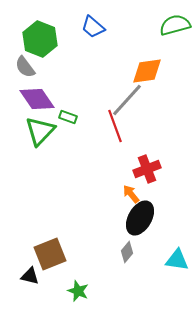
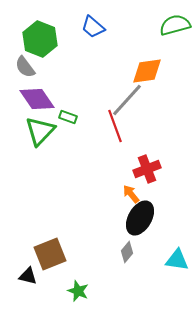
black triangle: moved 2 px left
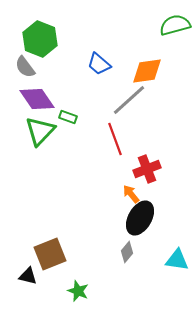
blue trapezoid: moved 6 px right, 37 px down
gray line: moved 2 px right; rotated 6 degrees clockwise
red line: moved 13 px down
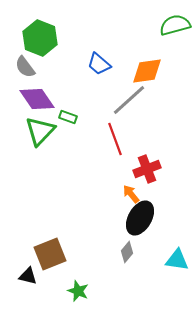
green hexagon: moved 1 px up
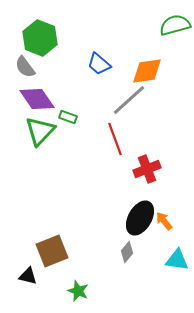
orange arrow: moved 33 px right, 27 px down
brown square: moved 2 px right, 3 px up
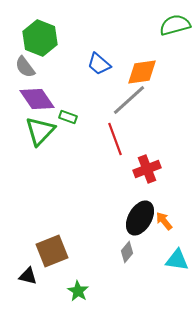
orange diamond: moved 5 px left, 1 px down
green star: rotated 10 degrees clockwise
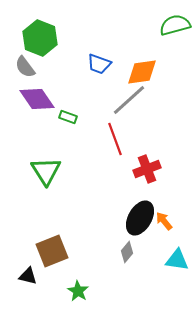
blue trapezoid: rotated 20 degrees counterclockwise
green triangle: moved 6 px right, 40 px down; rotated 16 degrees counterclockwise
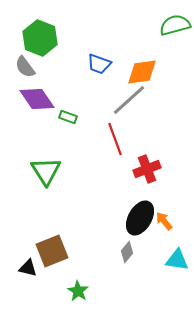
black triangle: moved 8 px up
